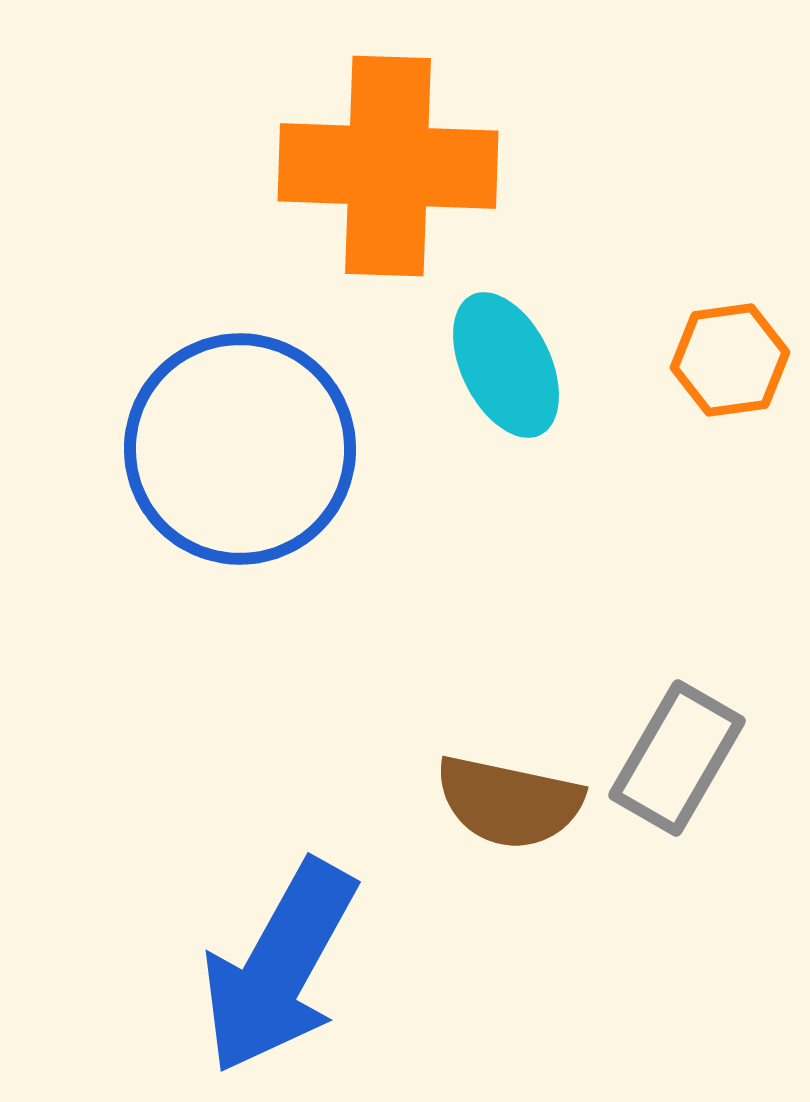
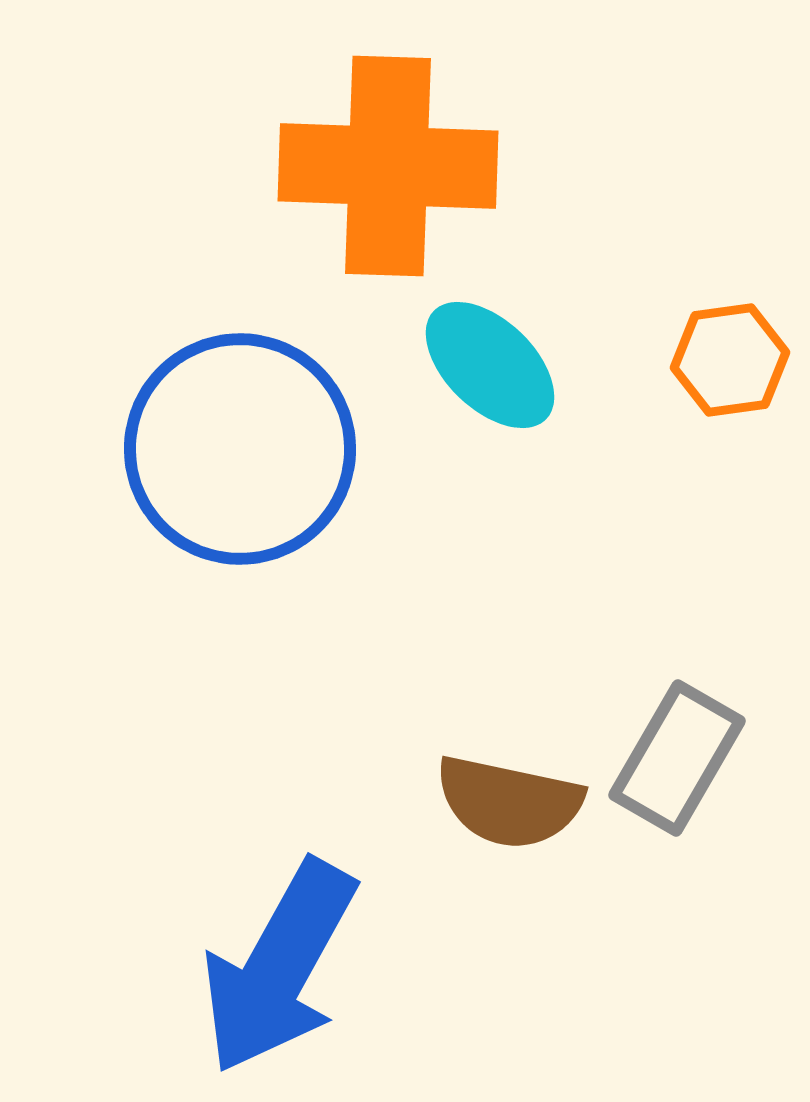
cyan ellipse: moved 16 px left; rotated 20 degrees counterclockwise
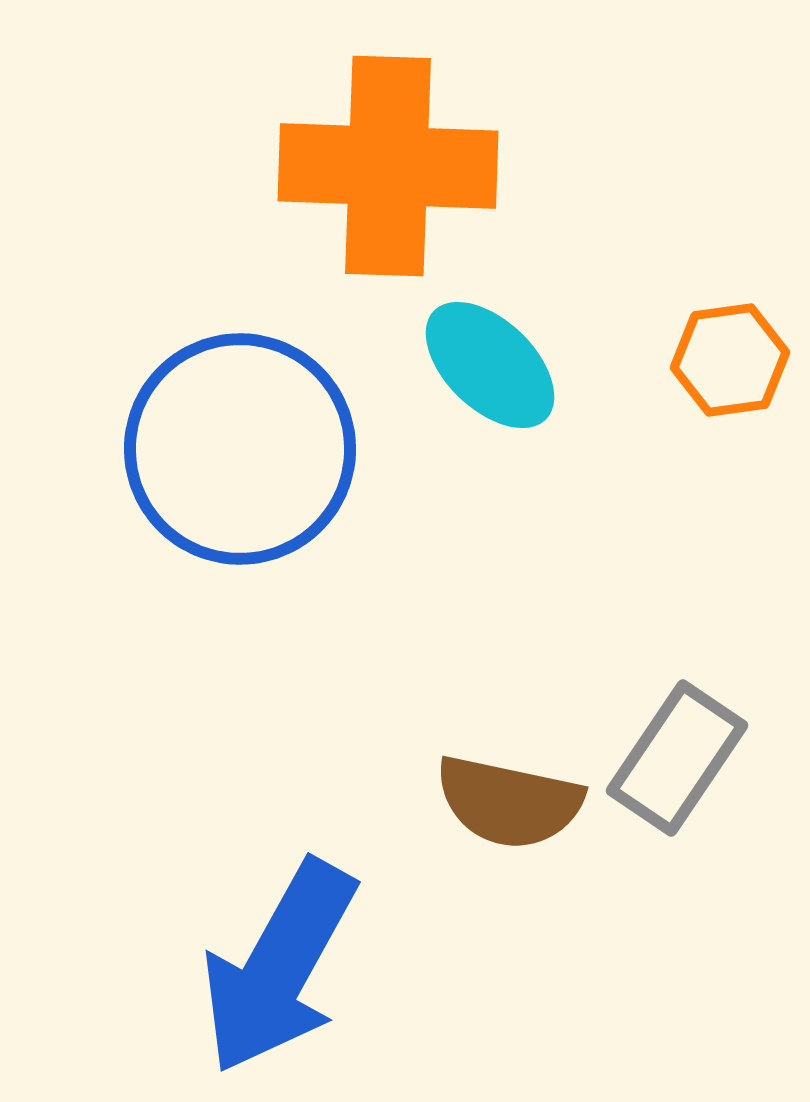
gray rectangle: rotated 4 degrees clockwise
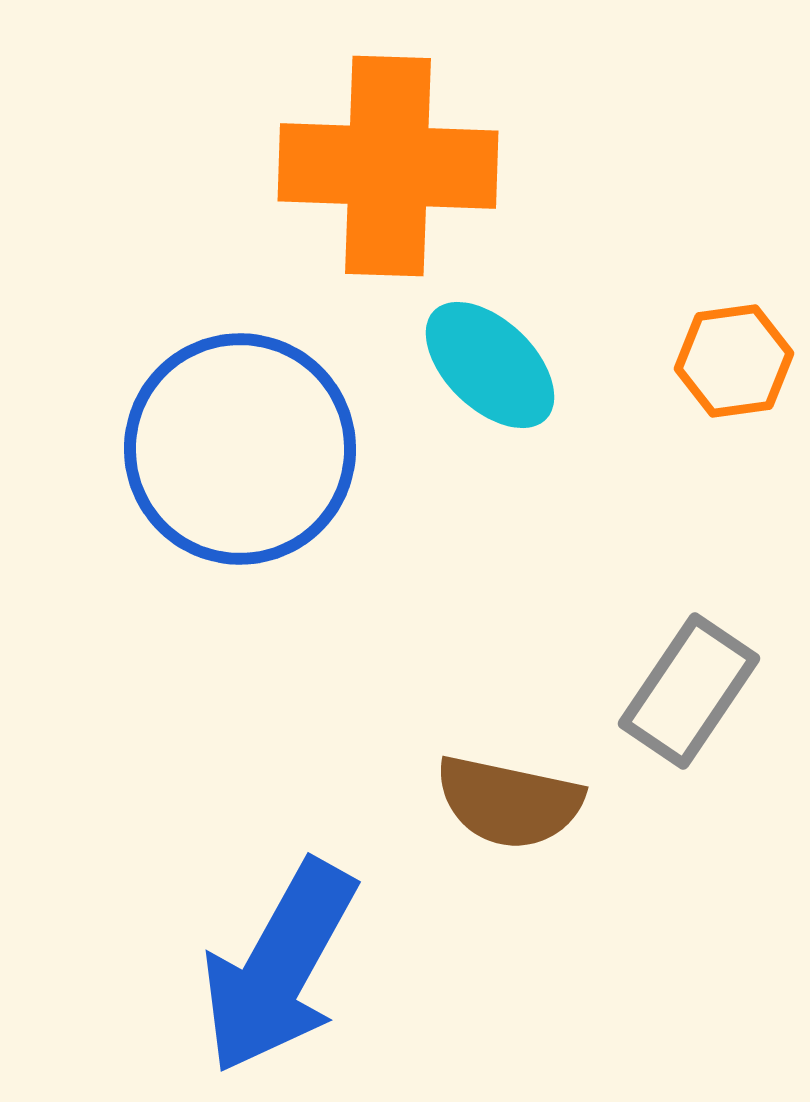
orange hexagon: moved 4 px right, 1 px down
gray rectangle: moved 12 px right, 67 px up
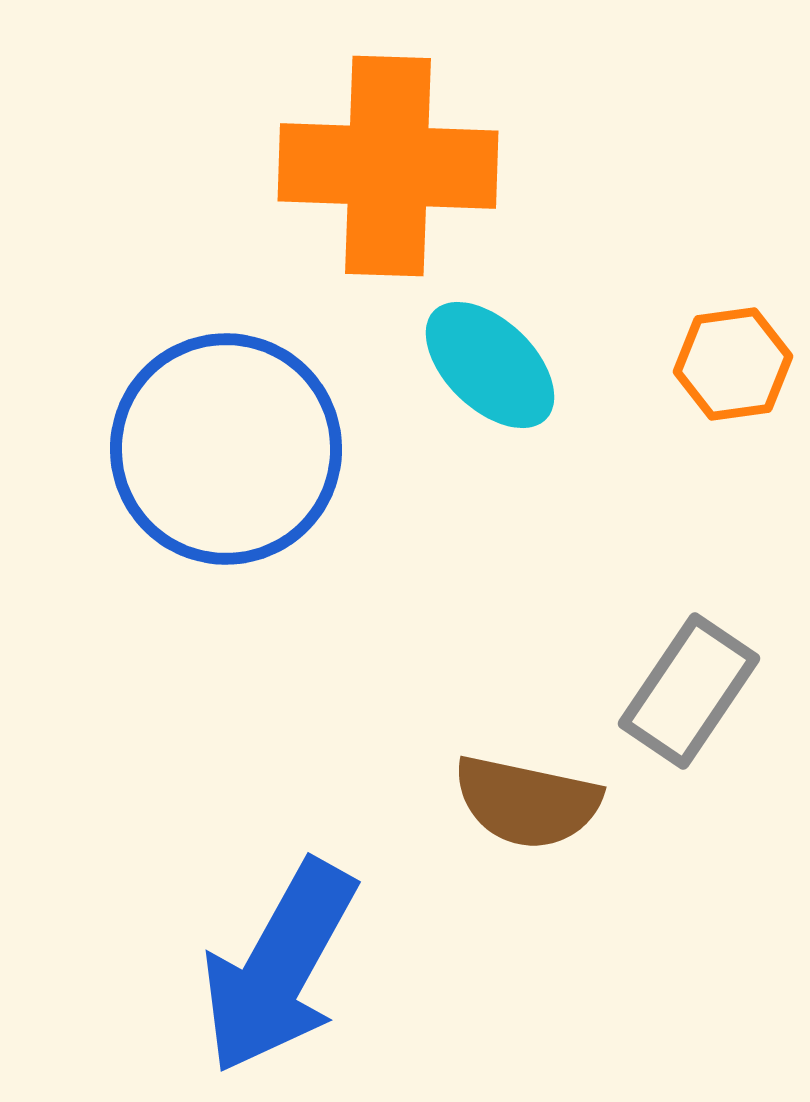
orange hexagon: moved 1 px left, 3 px down
blue circle: moved 14 px left
brown semicircle: moved 18 px right
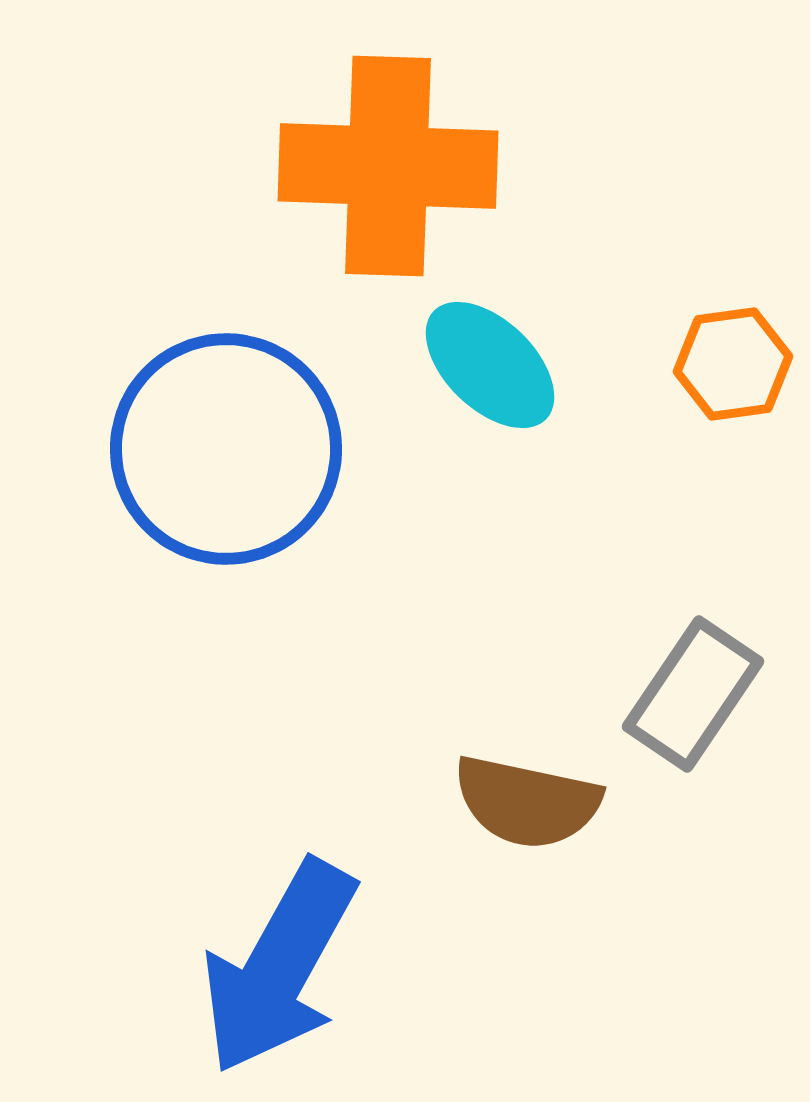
gray rectangle: moved 4 px right, 3 px down
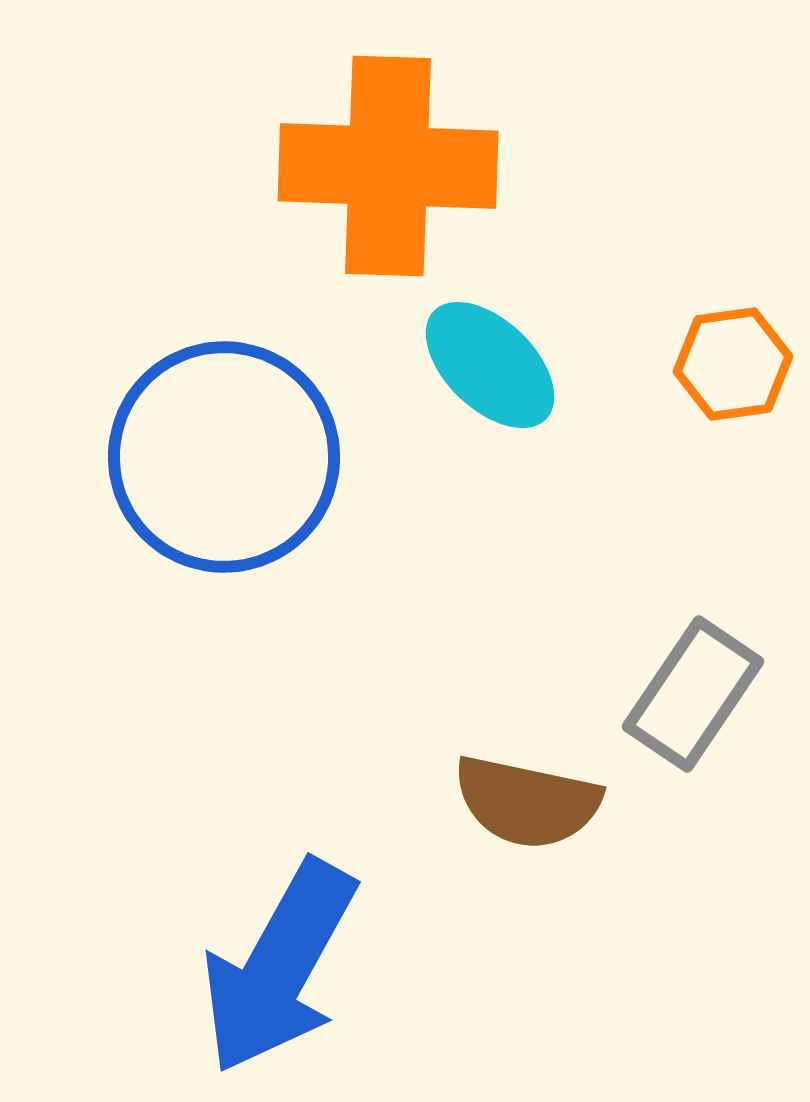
blue circle: moved 2 px left, 8 px down
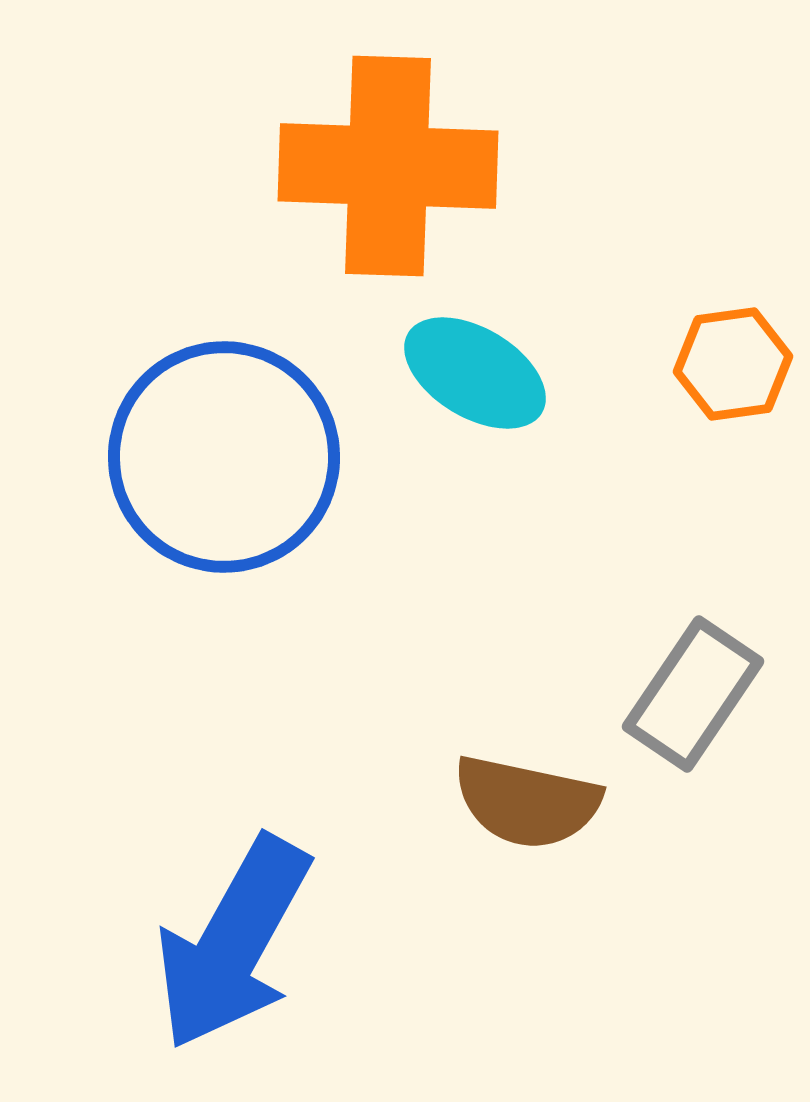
cyan ellipse: moved 15 px left, 8 px down; rotated 13 degrees counterclockwise
blue arrow: moved 46 px left, 24 px up
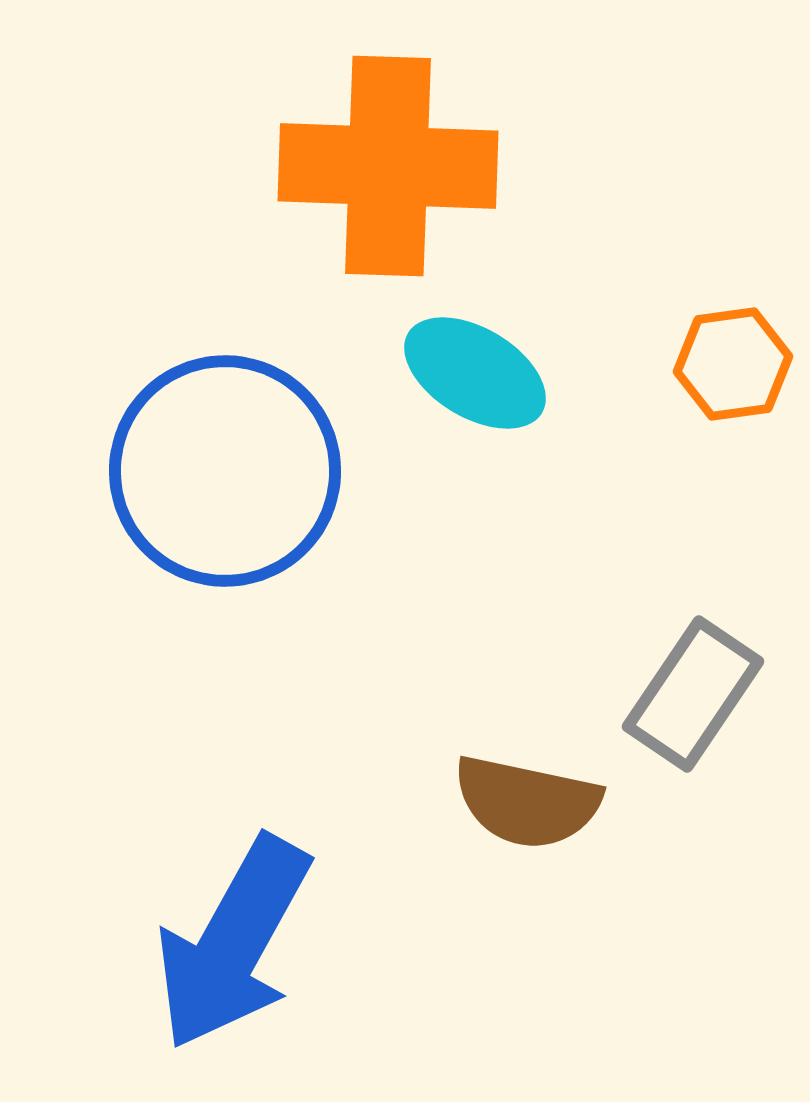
blue circle: moved 1 px right, 14 px down
